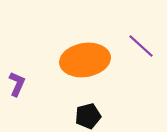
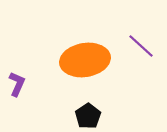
black pentagon: rotated 20 degrees counterclockwise
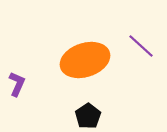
orange ellipse: rotated 9 degrees counterclockwise
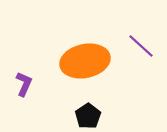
orange ellipse: moved 1 px down; rotated 6 degrees clockwise
purple L-shape: moved 7 px right
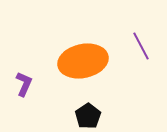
purple line: rotated 20 degrees clockwise
orange ellipse: moved 2 px left
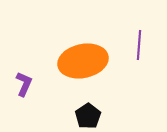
purple line: moved 2 px left, 1 px up; rotated 32 degrees clockwise
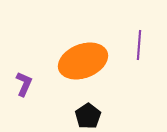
orange ellipse: rotated 9 degrees counterclockwise
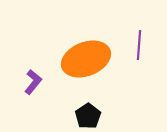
orange ellipse: moved 3 px right, 2 px up
purple L-shape: moved 9 px right, 2 px up; rotated 15 degrees clockwise
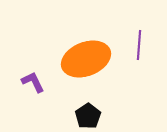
purple L-shape: rotated 65 degrees counterclockwise
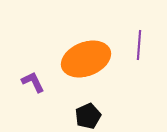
black pentagon: rotated 10 degrees clockwise
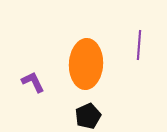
orange ellipse: moved 5 px down; rotated 66 degrees counterclockwise
